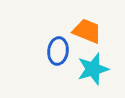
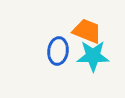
cyan star: moved 13 px up; rotated 16 degrees clockwise
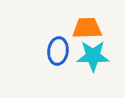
orange trapezoid: moved 3 px up; rotated 24 degrees counterclockwise
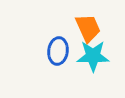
orange trapezoid: moved 1 px right; rotated 68 degrees clockwise
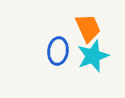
cyan star: rotated 20 degrees counterclockwise
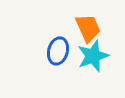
blue ellipse: rotated 8 degrees clockwise
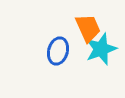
cyan star: moved 8 px right, 7 px up
